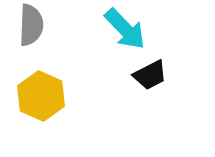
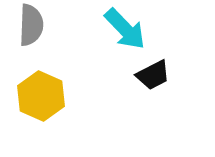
black trapezoid: moved 3 px right
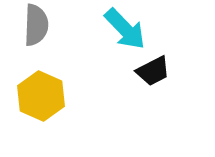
gray semicircle: moved 5 px right
black trapezoid: moved 4 px up
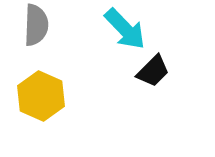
black trapezoid: rotated 18 degrees counterclockwise
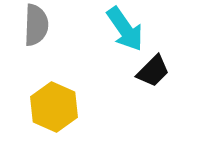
cyan arrow: rotated 9 degrees clockwise
yellow hexagon: moved 13 px right, 11 px down
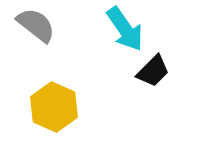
gray semicircle: rotated 54 degrees counterclockwise
